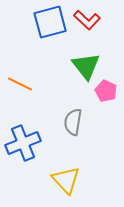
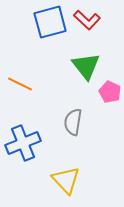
pink pentagon: moved 4 px right, 1 px down
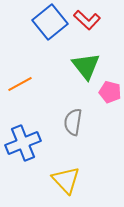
blue square: rotated 24 degrees counterclockwise
orange line: rotated 55 degrees counterclockwise
pink pentagon: rotated 10 degrees counterclockwise
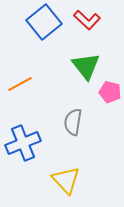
blue square: moved 6 px left
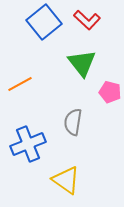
green triangle: moved 4 px left, 3 px up
blue cross: moved 5 px right, 1 px down
yellow triangle: rotated 12 degrees counterclockwise
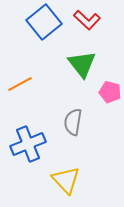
green triangle: moved 1 px down
yellow triangle: rotated 12 degrees clockwise
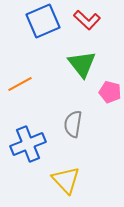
blue square: moved 1 px left, 1 px up; rotated 16 degrees clockwise
gray semicircle: moved 2 px down
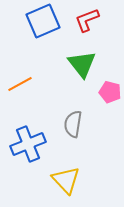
red L-shape: rotated 116 degrees clockwise
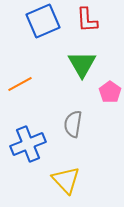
red L-shape: rotated 72 degrees counterclockwise
green triangle: rotated 8 degrees clockwise
pink pentagon: rotated 20 degrees clockwise
